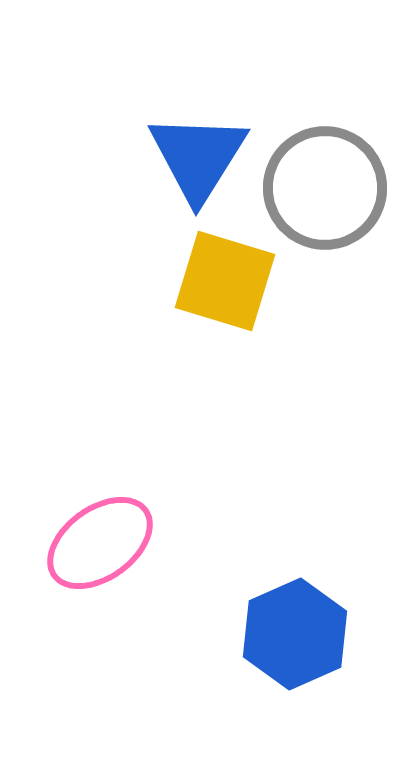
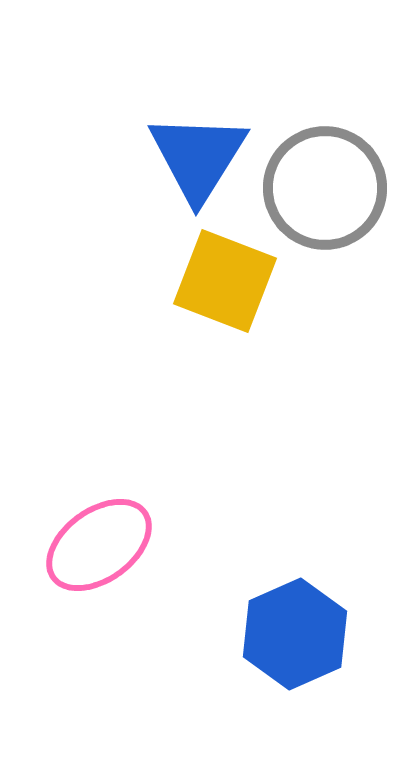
yellow square: rotated 4 degrees clockwise
pink ellipse: moved 1 px left, 2 px down
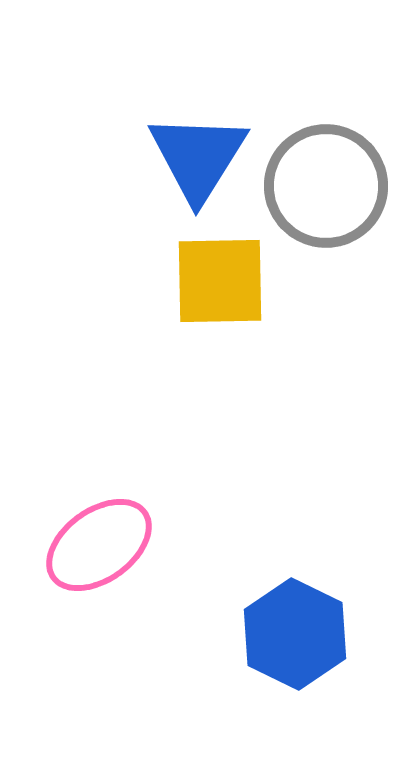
gray circle: moved 1 px right, 2 px up
yellow square: moved 5 px left; rotated 22 degrees counterclockwise
blue hexagon: rotated 10 degrees counterclockwise
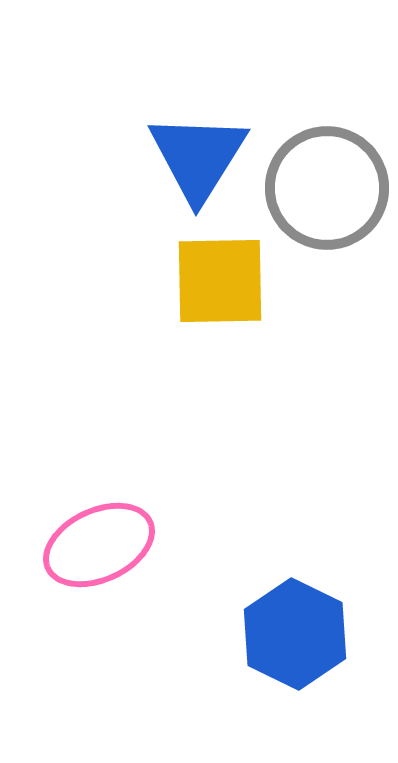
gray circle: moved 1 px right, 2 px down
pink ellipse: rotated 11 degrees clockwise
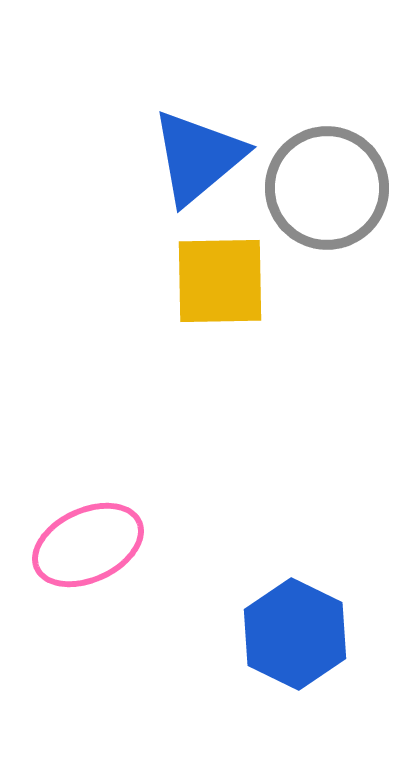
blue triangle: rotated 18 degrees clockwise
pink ellipse: moved 11 px left
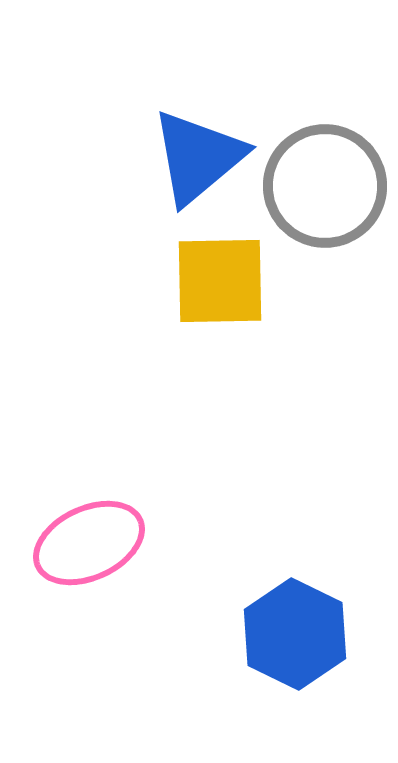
gray circle: moved 2 px left, 2 px up
pink ellipse: moved 1 px right, 2 px up
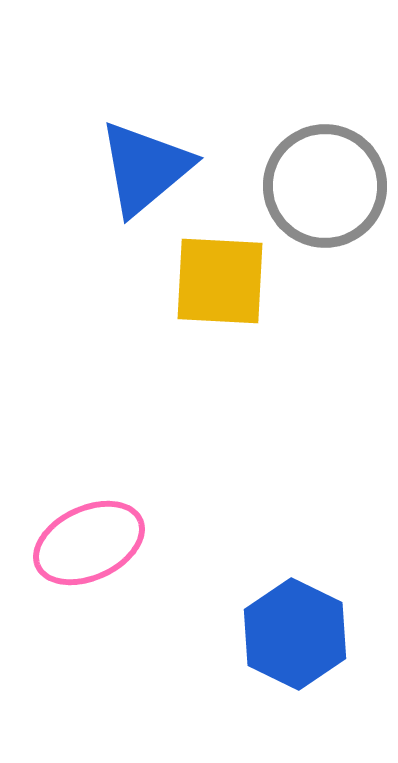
blue triangle: moved 53 px left, 11 px down
yellow square: rotated 4 degrees clockwise
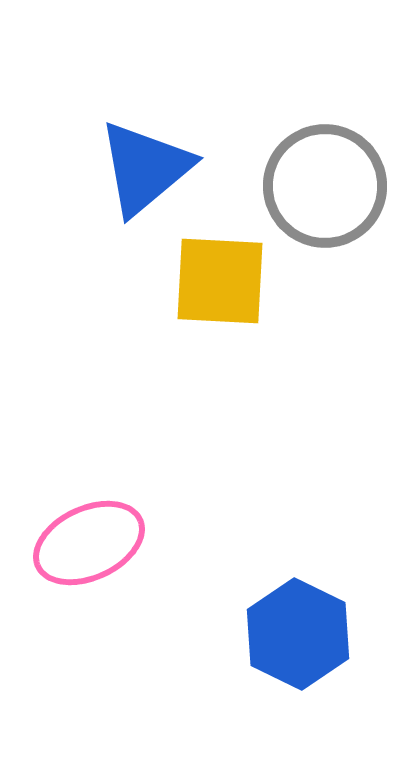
blue hexagon: moved 3 px right
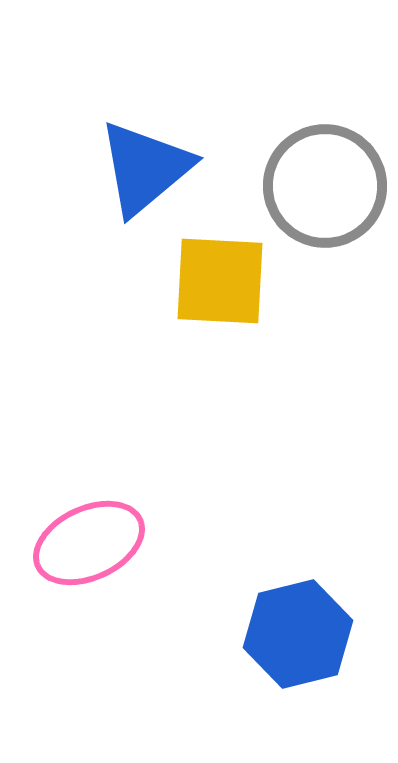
blue hexagon: rotated 20 degrees clockwise
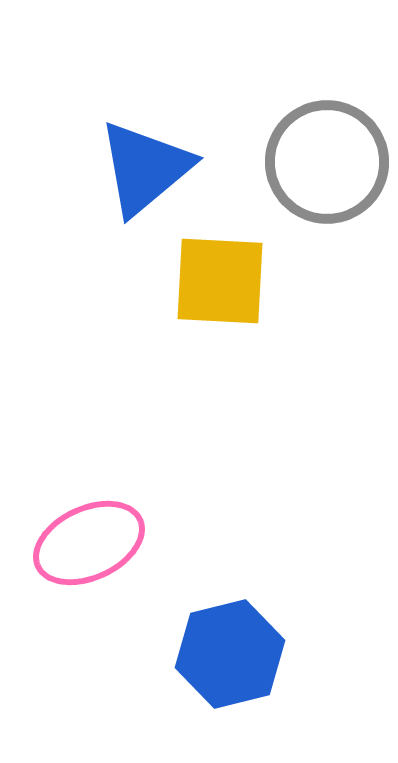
gray circle: moved 2 px right, 24 px up
blue hexagon: moved 68 px left, 20 px down
